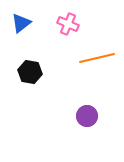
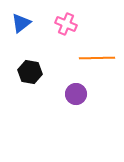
pink cross: moved 2 px left
orange line: rotated 12 degrees clockwise
purple circle: moved 11 px left, 22 px up
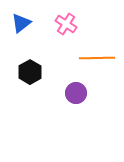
pink cross: rotated 10 degrees clockwise
black hexagon: rotated 20 degrees clockwise
purple circle: moved 1 px up
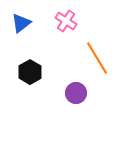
pink cross: moved 3 px up
orange line: rotated 60 degrees clockwise
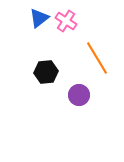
blue triangle: moved 18 px right, 5 px up
black hexagon: moved 16 px right; rotated 25 degrees clockwise
purple circle: moved 3 px right, 2 px down
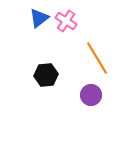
black hexagon: moved 3 px down
purple circle: moved 12 px right
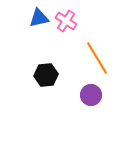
blue triangle: rotated 25 degrees clockwise
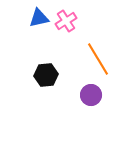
pink cross: rotated 25 degrees clockwise
orange line: moved 1 px right, 1 px down
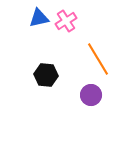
black hexagon: rotated 10 degrees clockwise
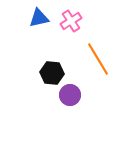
pink cross: moved 5 px right
black hexagon: moved 6 px right, 2 px up
purple circle: moved 21 px left
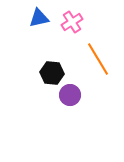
pink cross: moved 1 px right, 1 px down
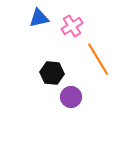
pink cross: moved 4 px down
purple circle: moved 1 px right, 2 px down
